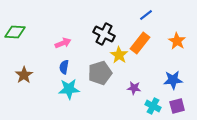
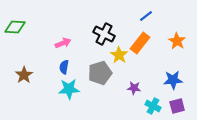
blue line: moved 1 px down
green diamond: moved 5 px up
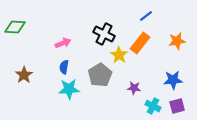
orange star: rotated 30 degrees clockwise
gray pentagon: moved 2 px down; rotated 15 degrees counterclockwise
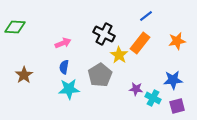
purple star: moved 2 px right, 1 px down
cyan cross: moved 8 px up
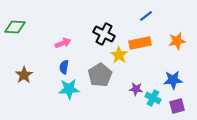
orange rectangle: rotated 40 degrees clockwise
